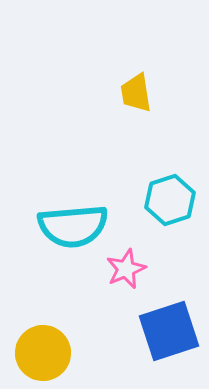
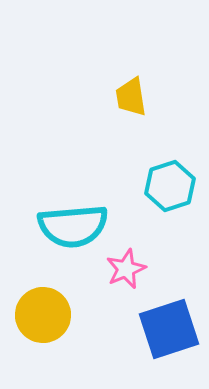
yellow trapezoid: moved 5 px left, 4 px down
cyan hexagon: moved 14 px up
blue square: moved 2 px up
yellow circle: moved 38 px up
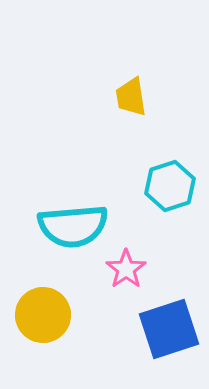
pink star: rotated 12 degrees counterclockwise
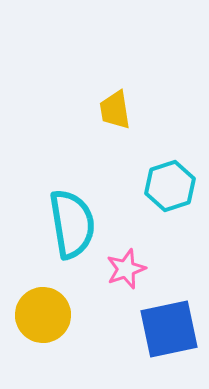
yellow trapezoid: moved 16 px left, 13 px down
cyan semicircle: moved 1 px left, 2 px up; rotated 94 degrees counterclockwise
pink star: rotated 15 degrees clockwise
blue square: rotated 6 degrees clockwise
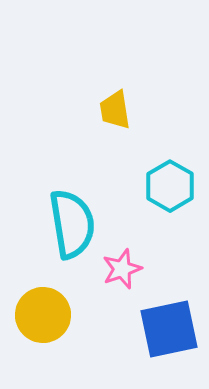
cyan hexagon: rotated 12 degrees counterclockwise
pink star: moved 4 px left
